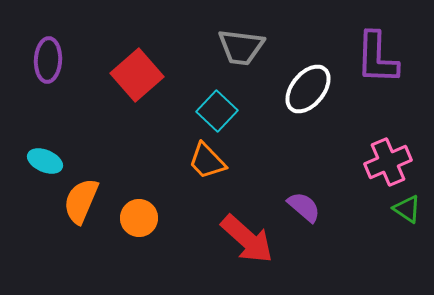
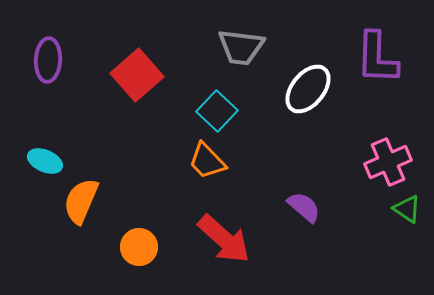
orange circle: moved 29 px down
red arrow: moved 23 px left
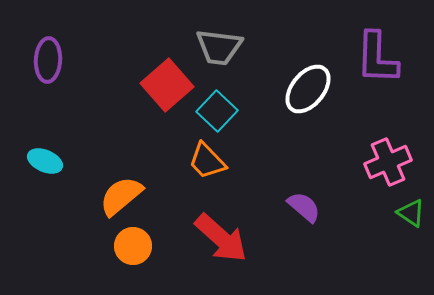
gray trapezoid: moved 22 px left
red square: moved 30 px right, 10 px down
orange semicircle: moved 40 px right, 5 px up; rotated 27 degrees clockwise
green triangle: moved 4 px right, 4 px down
red arrow: moved 3 px left, 1 px up
orange circle: moved 6 px left, 1 px up
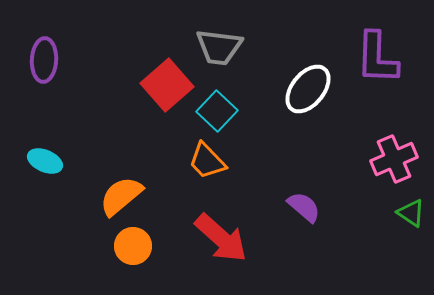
purple ellipse: moved 4 px left
pink cross: moved 6 px right, 3 px up
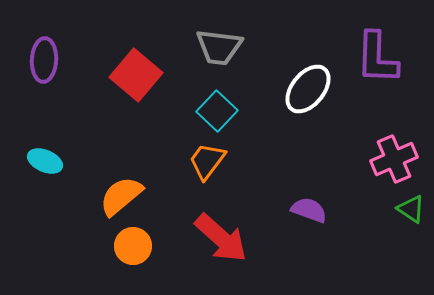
red square: moved 31 px left, 10 px up; rotated 9 degrees counterclockwise
orange trapezoid: rotated 81 degrees clockwise
purple semicircle: moved 5 px right, 3 px down; rotated 21 degrees counterclockwise
green triangle: moved 4 px up
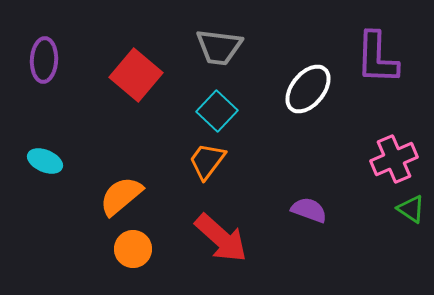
orange circle: moved 3 px down
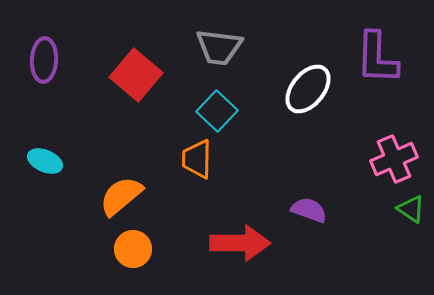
orange trapezoid: moved 10 px left, 2 px up; rotated 36 degrees counterclockwise
red arrow: moved 19 px right, 5 px down; rotated 42 degrees counterclockwise
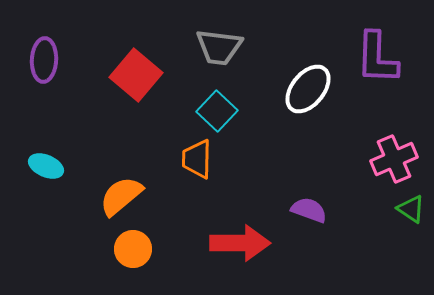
cyan ellipse: moved 1 px right, 5 px down
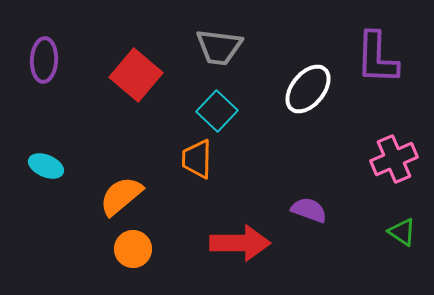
green triangle: moved 9 px left, 23 px down
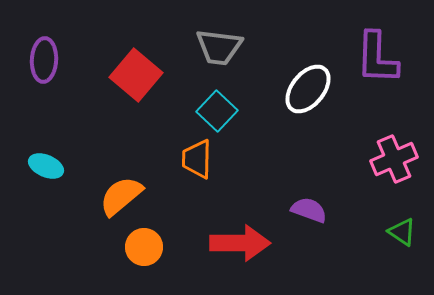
orange circle: moved 11 px right, 2 px up
